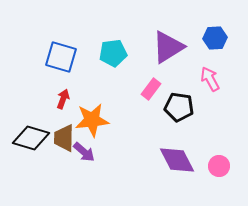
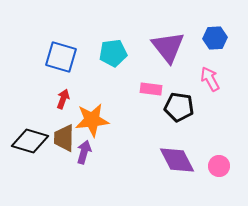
purple triangle: rotated 36 degrees counterclockwise
pink rectangle: rotated 60 degrees clockwise
black diamond: moved 1 px left, 3 px down
purple arrow: rotated 115 degrees counterclockwise
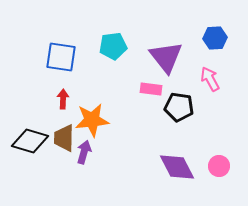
purple triangle: moved 2 px left, 10 px down
cyan pentagon: moved 7 px up
blue square: rotated 8 degrees counterclockwise
red arrow: rotated 18 degrees counterclockwise
purple diamond: moved 7 px down
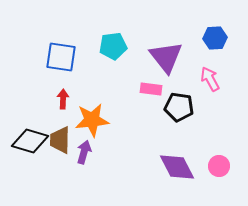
brown trapezoid: moved 4 px left, 2 px down
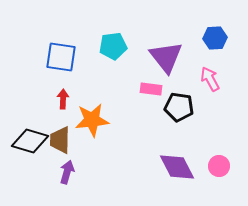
purple arrow: moved 17 px left, 20 px down
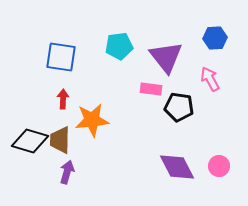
cyan pentagon: moved 6 px right
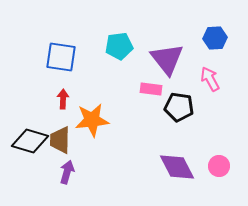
purple triangle: moved 1 px right, 2 px down
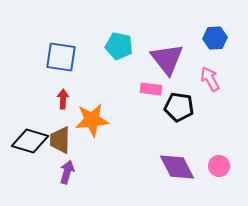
cyan pentagon: rotated 20 degrees clockwise
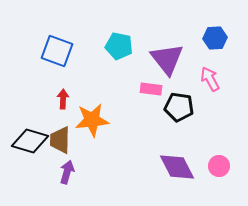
blue square: moved 4 px left, 6 px up; rotated 12 degrees clockwise
